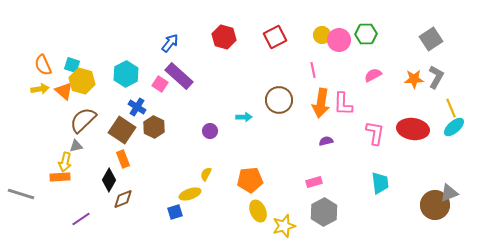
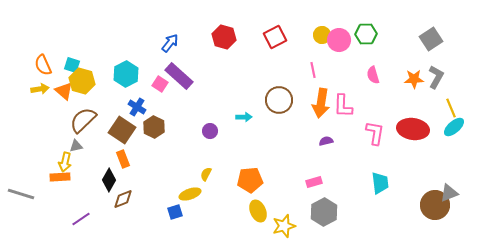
pink semicircle at (373, 75): rotated 78 degrees counterclockwise
pink L-shape at (343, 104): moved 2 px down
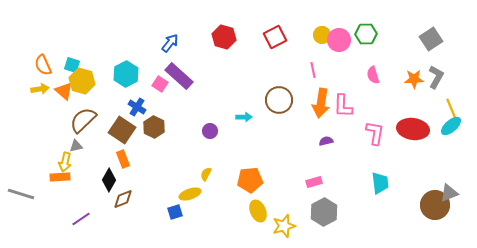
cyan ellipse at (454, 127): moved 3 px left, 1 px up
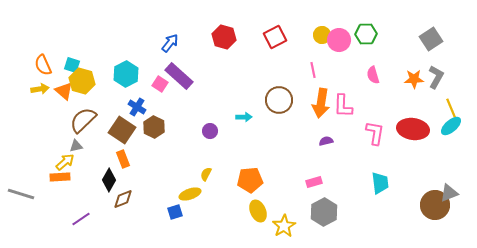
yellow arrow at (65, 162): rotated 144 degrees counterclockwise
yellow star at (284, 226): rotated 15 degrees counterclockwise
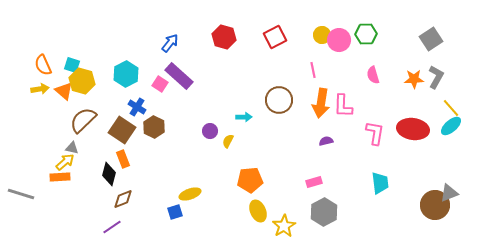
yellow line at (451, 108): rotated 18 degrees counterclockwise
gray triangle at (76, 146): moved 4 px left, 2 px down; rotated 24 degrees clockwise
yellow semicircle at (206, 174): moved 22 px right, 33 px up
black diamond at (109, 180): moved 6 px up; rotated 15 degrees counterclockwise
purple line at (81, 219): moved 31 px right, 8 px down
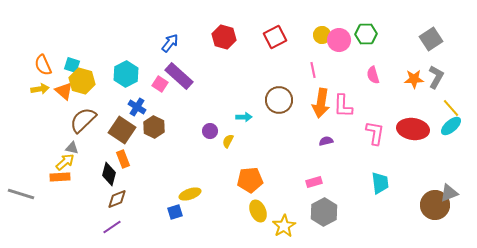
brown diamond at (123, 199): moved 6 px left
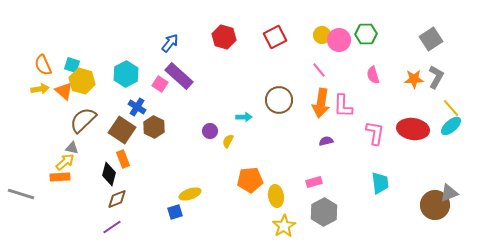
pink line at (313, 70): moved 6 px right; rotated 28 degrees counterclockwise
yellow ellipse at (258, 211): moved 18 px right, 15 px up; rotated 15 degrees clockwise
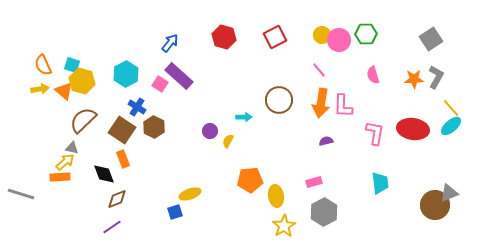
black diamond at (109, 174): moved 5 px left; rotated 35 degrees counterclockwise
